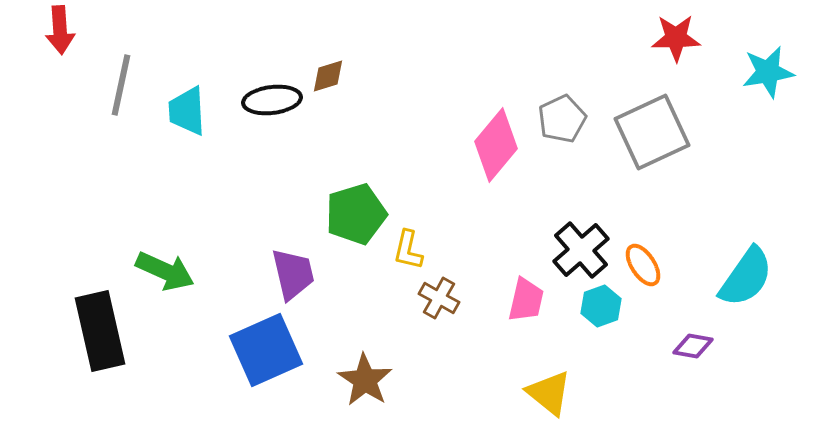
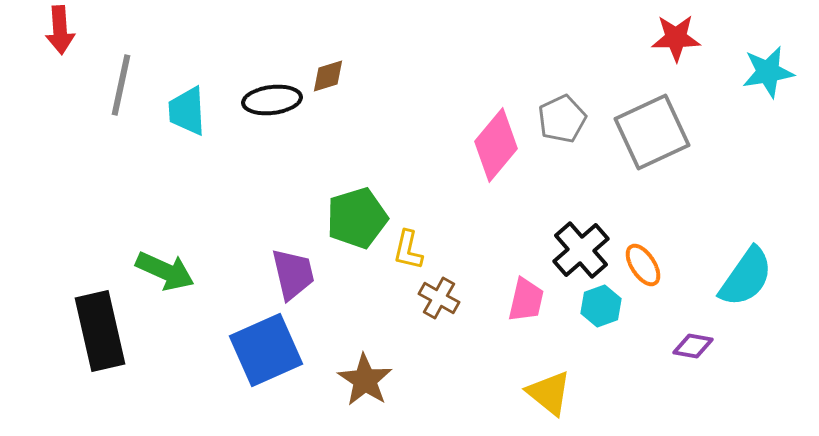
green pentagon: moved 1 px right, 4 px down
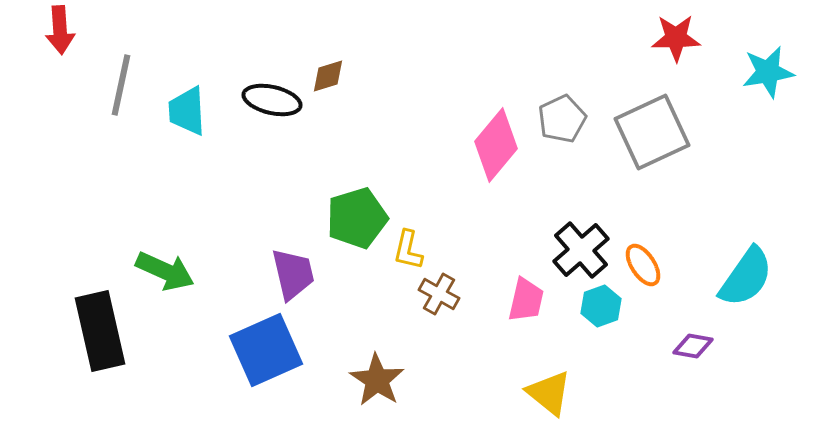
black ellipse: rotated 20 degrees clockwise
brown cross: moved 4 px up
brown star: moved 12 px right
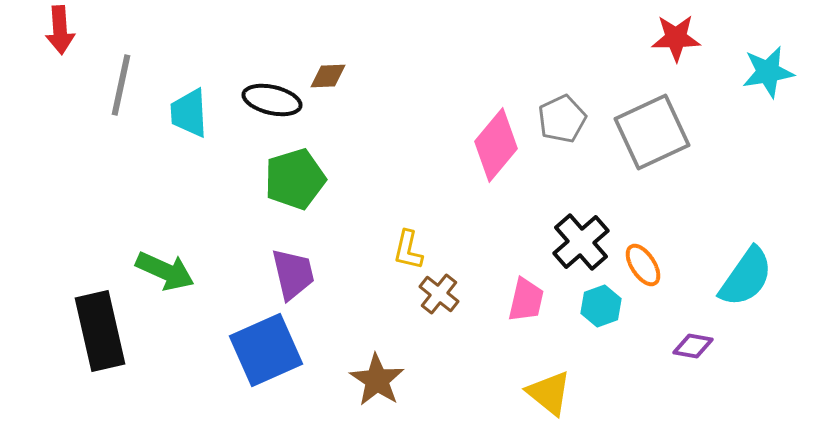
brown diamond: rotated 15 degrees clockwise
cyan trapezoid: moved 2 px right, 2 px down
green pentagon: moved 62 px left, 39 px up
black cross: moved 8 px up
brown cross: rotated 9 degrees clockwise
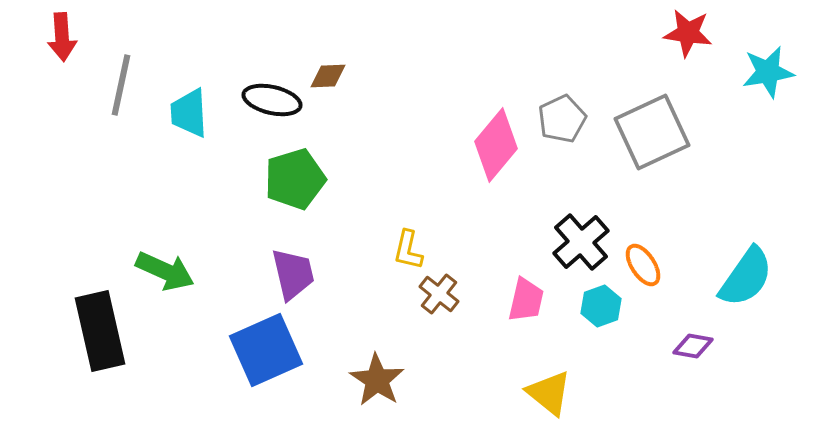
red arrow: moved 2 px right, 7 px down
red star: moved 12 px right, 5 px up; rotated 9 degrees clockwise
